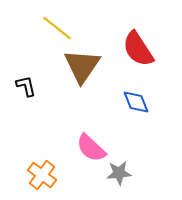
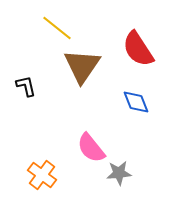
pink semicircle: rotated 8 degrees clockwise
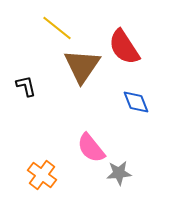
red semicircle: moved 14 px left, 2 px up
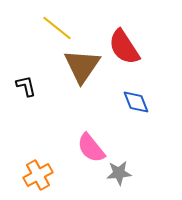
orange cross: moved 4 px left; rotated 24 degrees clockwise
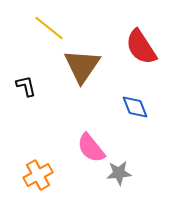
yellow line: moved 8 px left
red semicircle: moved 17 px right
blue diamond: moved 1 px left, 5 px down
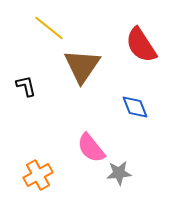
red semicircle: moved 2 px up
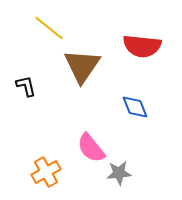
red semicircle: moved 1 px right, 1 px down; rotated 51 degrees counterclockwise
orange cross: moved 8 px right, 3 px up
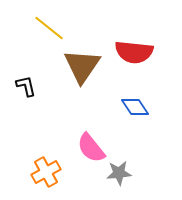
red semicircle: moved 8 px left, 6 px down
blue diamond: rotated 12 degrees counterclockwise
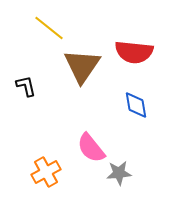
blue diamond: moved 1 px right, 2 px up; rotated 24 degrees clockwise
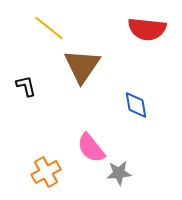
red semicircle: moved 13 px right, 23 px up
